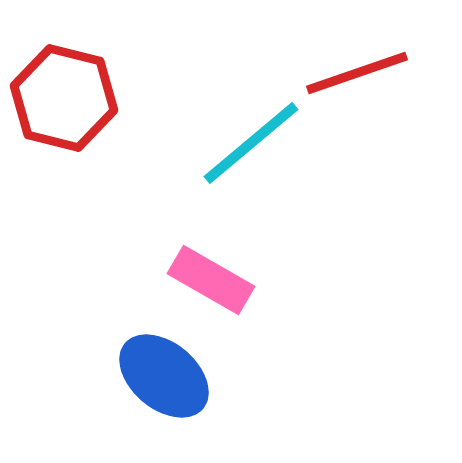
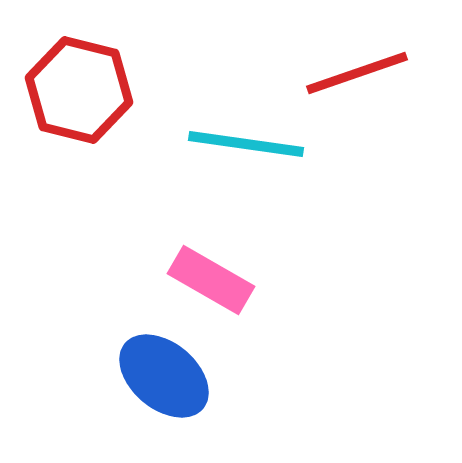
red hexagon: moved 15 px right, 8 px up
cyan line: moved 5 px left, 1 px down; rotated 48 degrees clockwise
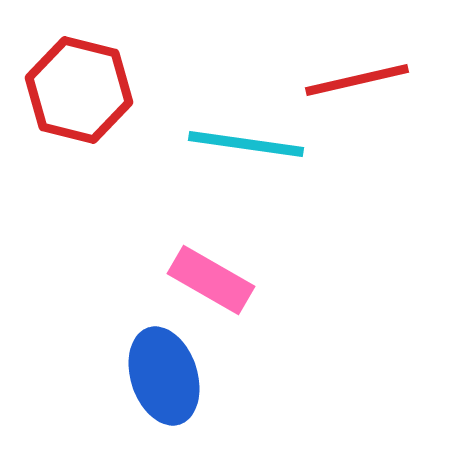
red line: moved 7 px down; rotated 6 degrees clockwise
blue ellipse: rotated 32 degrees clockwise
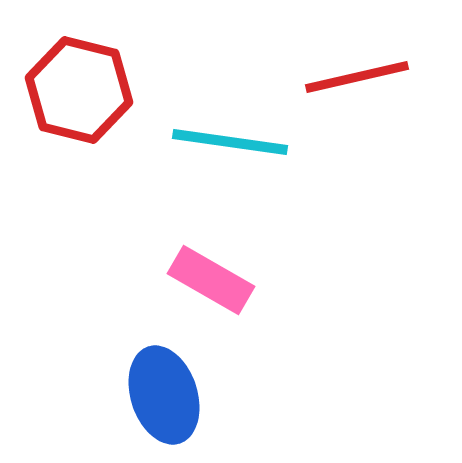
red line: moved 3 px up
cyan line: moved 16 px left, 2 px up
blue ellipse: moved 19 px down
